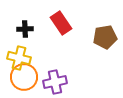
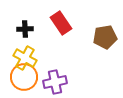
yellow cross: moved 6 px right; rotated 15 degrees clockwise
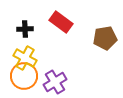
red rectangle: moved 1 px up; rotated 20 degrees counterclockwise
brown pentagon: moved 1 px down
orange circle: moved 1 px up
purple cross: rotated 20 degrees counterclockwise
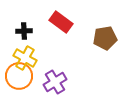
black cross: moved 1 px left, 2 px down
orange circle: moved 5 px left
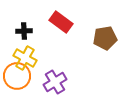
orange circle: moved 2 px left
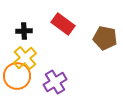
red rectangle: moved 2 px right, 2 px down
brown pentagon: rotated 20 degrees clockwise
yellow cross: rotated 20 degrees clockwise
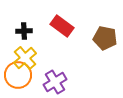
red rectangle: moved 1 px left, 2 px down
orange circle: moved 1 px right, 1 px up
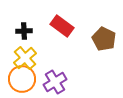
brown pentagon: moved 1 px left, 1 px down; rotated 15 degrees clockwise
orange circle: moved 4 px right, 4 px down
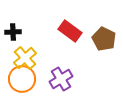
red rectangle: moved 8 px right, 5 px down
black cross: moved 11 px left, 1 px down
purple cross: moved 6 px right, 3 px up
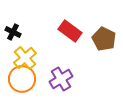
black cross: rotated 28 degrees clockwise
